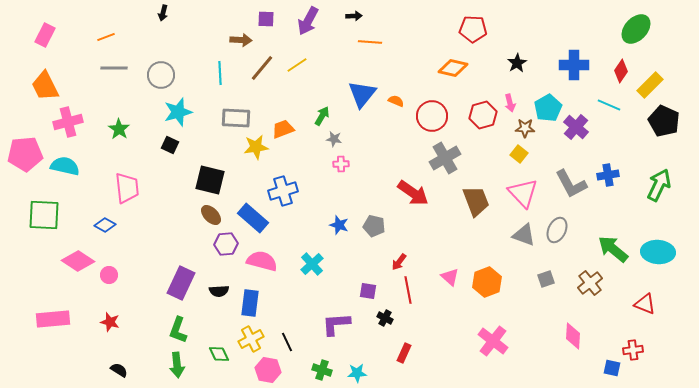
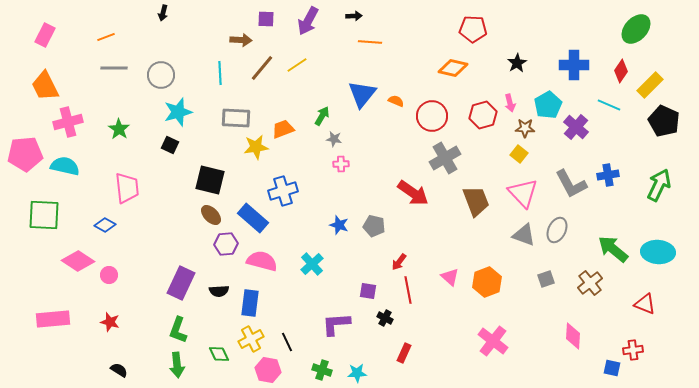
cyan pentagon at (548, 108): moved 3 px up
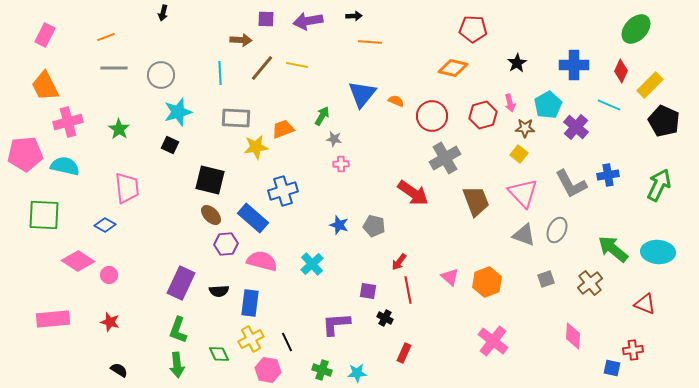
purple arrow at (308, 21): rotated 52 degrees clockwise
yellow line at (297, 65): rotated 45 degrees clockwise
red diamond at (621, 71): rotated 10 degrees counterclockwise
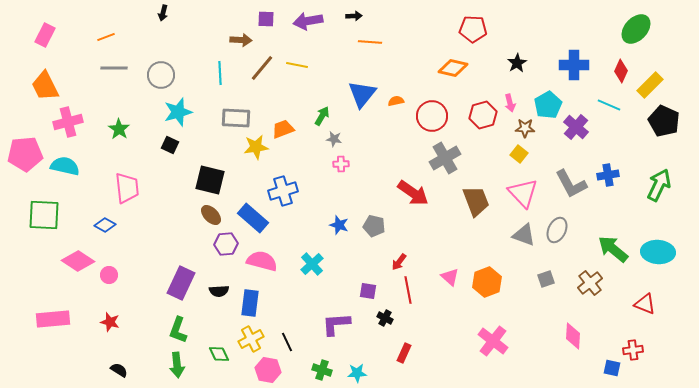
orange semicircle at (396, 101): rotated 35 degrees counterclockwise
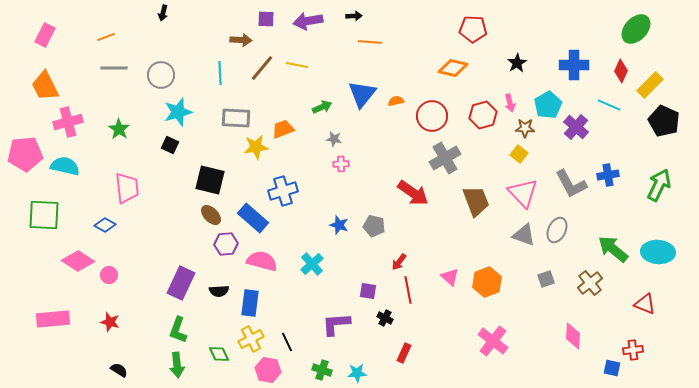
green arrow at (322, 116): moved 9 px up; rotated 36 degrees clockwise
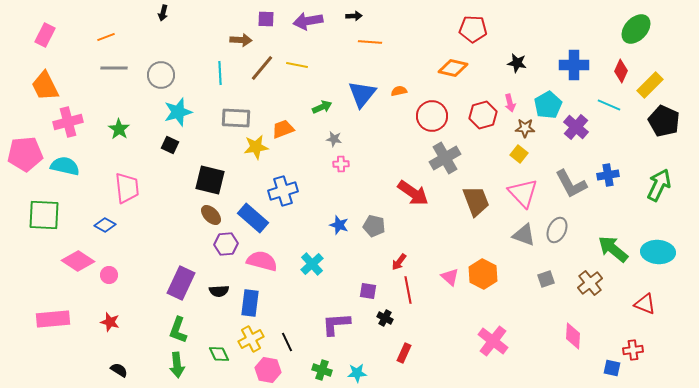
black star at (517, 63): rotated 30 degrees counterclockwise
orange semicircle at (396, 101): moved 3 px right, 10 px up
orange hexagon at (487, 282): moved 4 px left, 8 px up; rotated 12 degrees counterclockwise
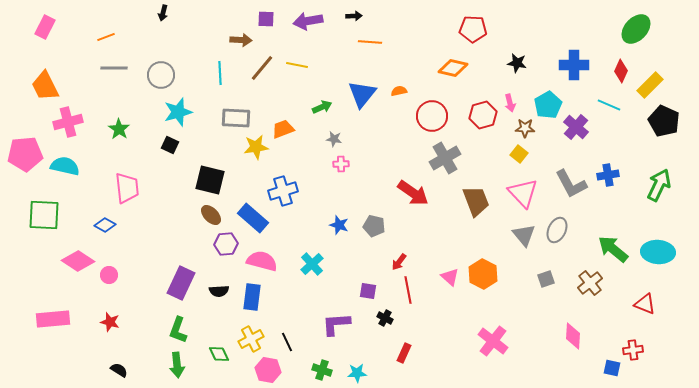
pink rectangle at (45, 35): moved 8 px up
gray triangle at (524, 235): rotated 30 degrees clockwise
blue rectangle at (250, 303): moved 2 px right, 6 px up
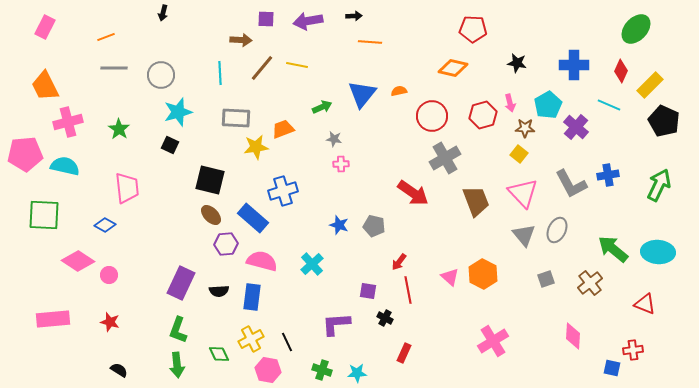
pink cross at (493, 341): rotated 20 degrees clockwise
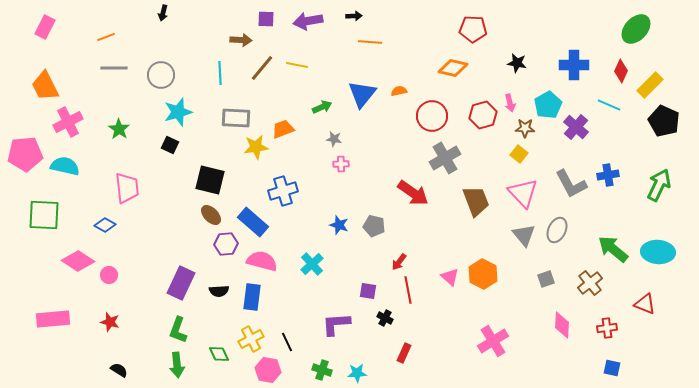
pink cross at (68, 122): rotated 12 degrees counterclockwise
blue rectangle at (253, 218): moved 4 px down
pink diamond at (573, 336): moved 11 px left, 11 px up
red cross at (633, 350): moved 26 px left, 22 px up
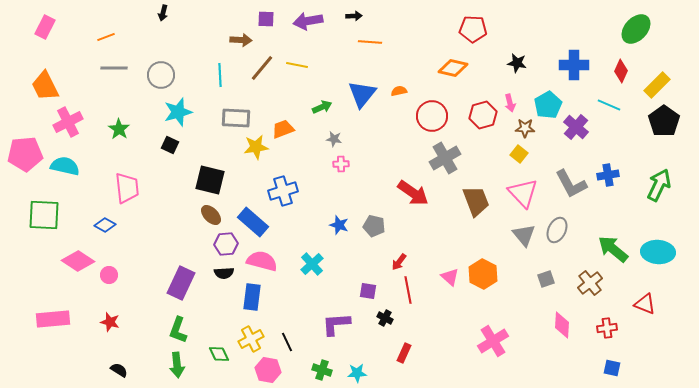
cyan line at (220, 73): moved 2 px down
yellow rectangle at (650, 85): moved 7 px right
black pentagon at (664, 121): rotated 12 degrees clockwise
black semicircle at (219, 291): moved 5 px right, 18 px up
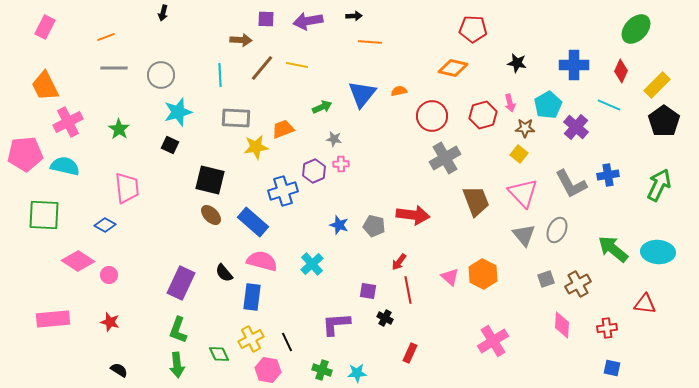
red arrow at (413, 193): moved 22 px down; rotated 28 degrees counterclockwise
purple hexagon at (226, 244): moved 88 px right, 73 px up; rotated 20 degrees counterclockwise
black semicircle at (224, 273): rotated 54 degrees clockwise
brown cross at (590, 283): moved 12 px left, 1 px down; rotated 10 degrees clockwise
red triangle at (645, 304): rotated 15 degrees counterclockwise
red rectangle at (404, 353): moved 6 px right
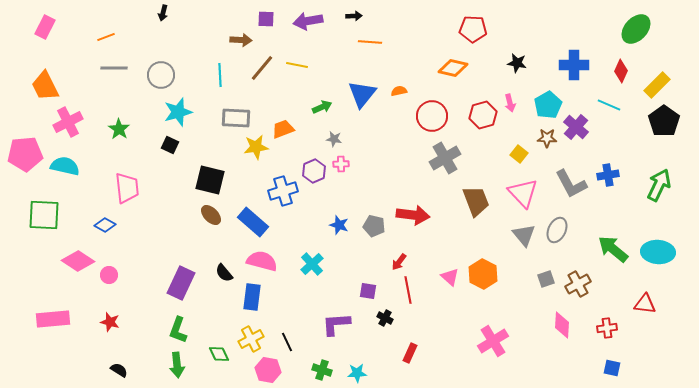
brown star at (525, 128): moved 22 px right, 10 px down
